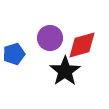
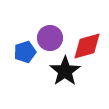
red diamond: moved 5 px right, 1 px down
blue pentagon: moved 11 px right, 2 px up
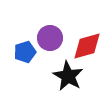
black star: moved 3 px right, 5 px down; rotated 8 degrees counterclockwise
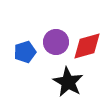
purple circle: moved 6 px right, 4 px down
black star: moved 6 px down
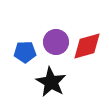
blue pentagon: rotated 15 degrees clockwise
black star: moved 17 px left
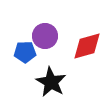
purple circle: moved 11 px left, 6 px up
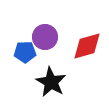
purple circle: moved 1 px down
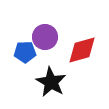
red diamond: moved 5 px left, 4 px down
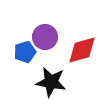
blue pentagon: rotated 15 degrees counterclockwise
black star: rotated 20 degrees counterclockwise
